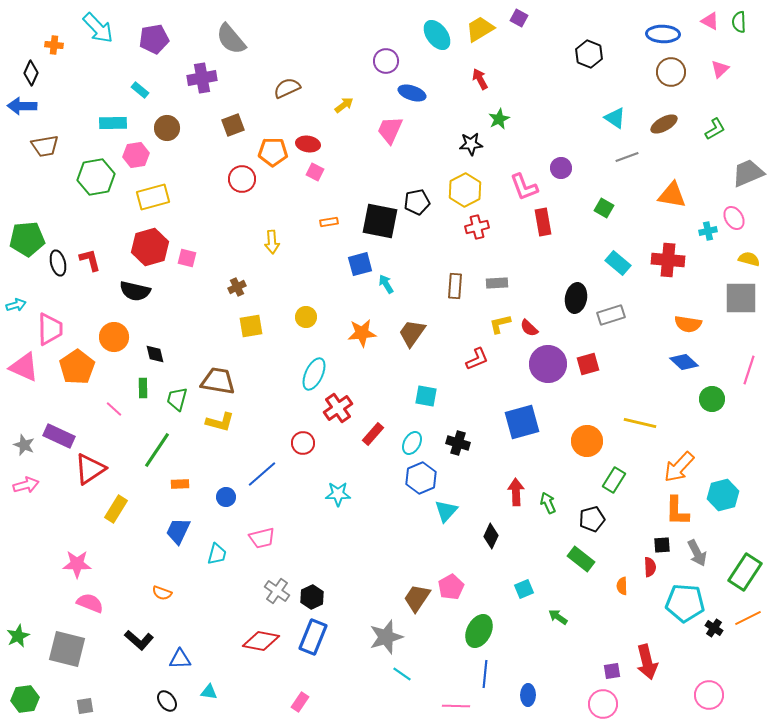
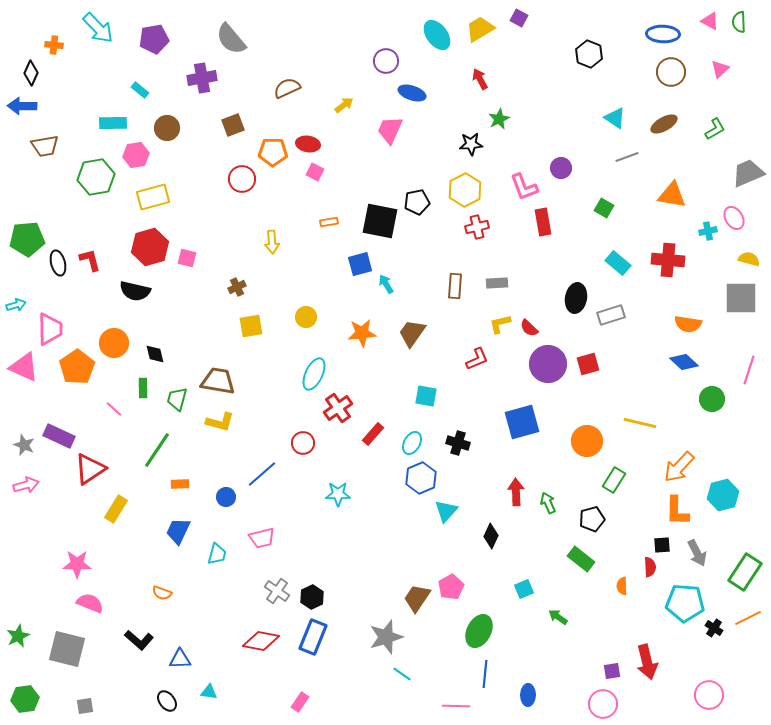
orange circle at (114, 337): moved 6 px down
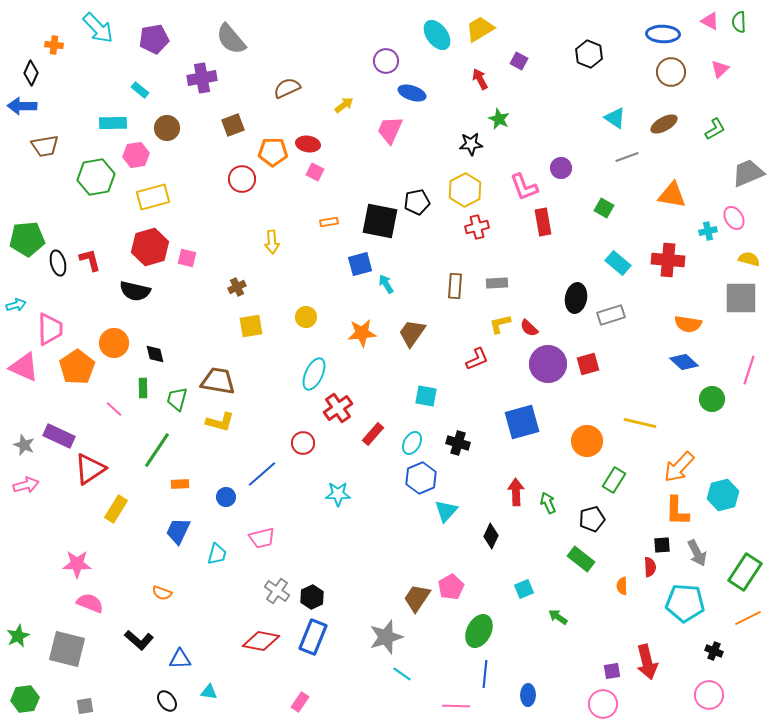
purple square at (519, 18): moved 43 px down
green star at (499, 119): rotated 20 degrees counterclockwise
black cross at (714, 628): moved 23 px down; rotated 12 degrees counterclockwise
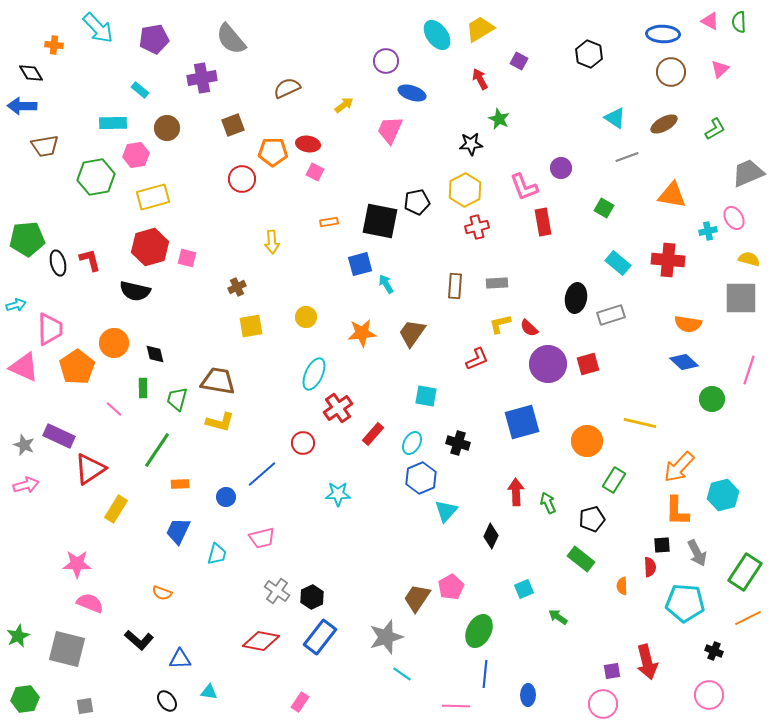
black diamond at (31, 73): rotated 55 degrees counterclockwise
blue rectangle at (313, 637): moved 7 px right; rotated 16 degrees clockwise
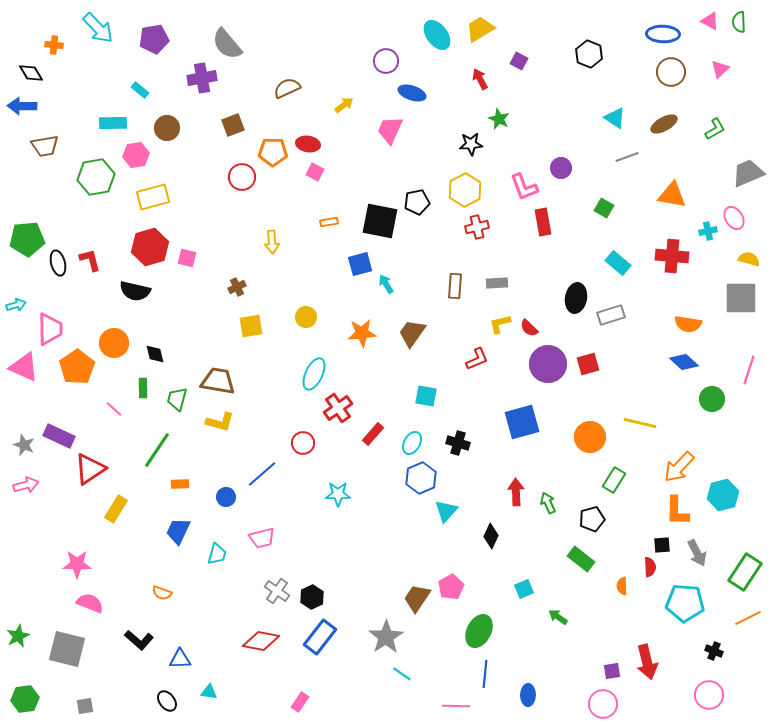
gray semicircle at (231, 39): moved 4 px left, 5 px down
red circle at (242, 179): moved 2 px up
red cross at (668, 260): moved 4 px right, 4 px up
orange circle at (587, 441): moved 3 px right, 4 px up
gray star at (386, 637): rotated 16 degrees counterclockwise
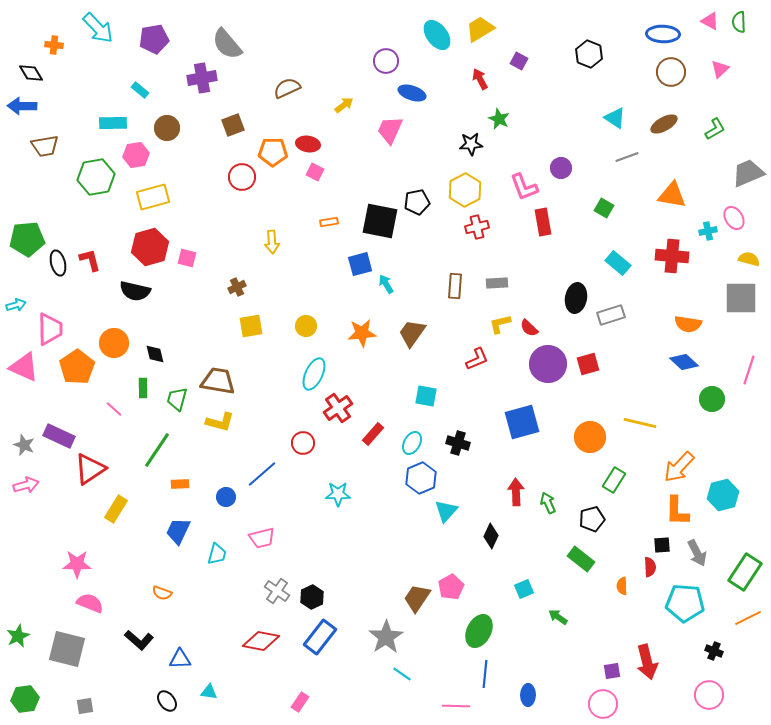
yellow circle at (306, 317): moved 9 px down
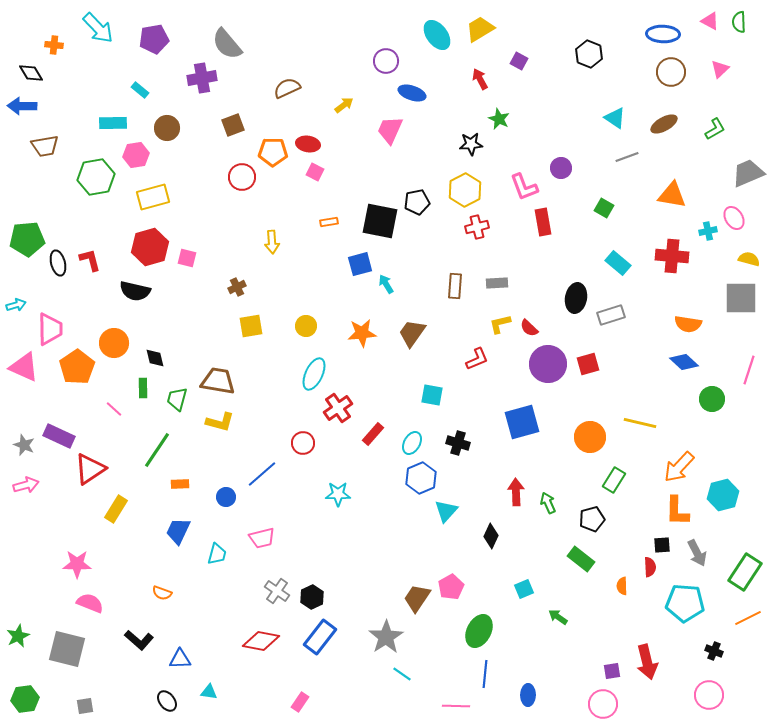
black diamond at (155, 354): moved 4 px down
cyan square at (426, 396): moved 6 px right, 1 px up
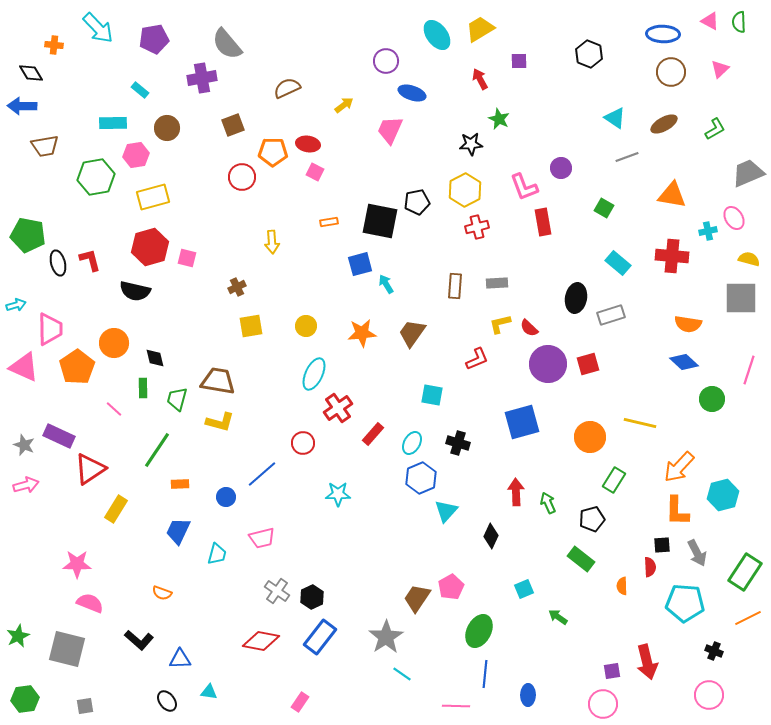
purple square at (519, 61): rotated 30 degrees counterclockwise
green pentagon at (27, 239): moved 1 px right, 4 px up; rotated 16 degrees clockwise
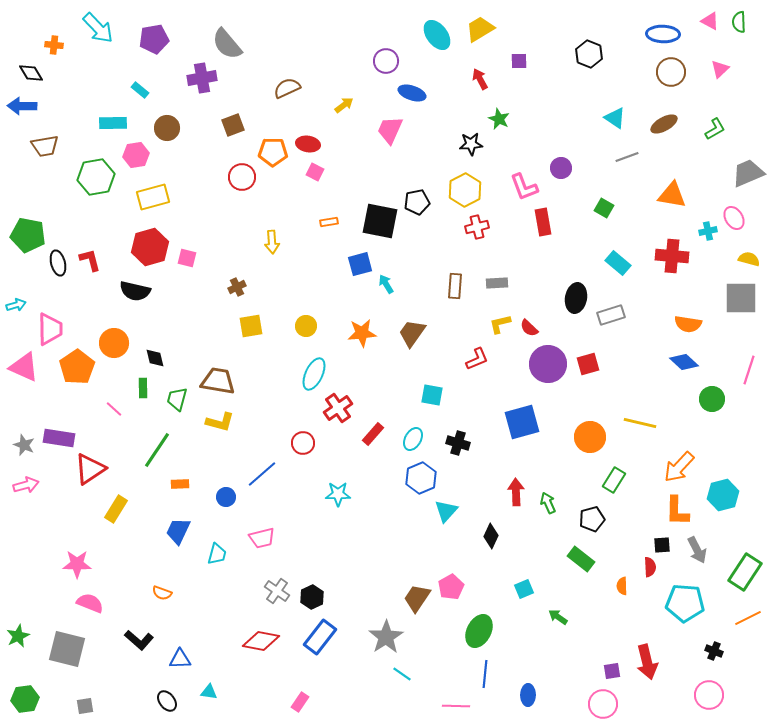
purple rectangle at (59, 436): moved 2 px down; rotated 16 degrees counterclockwise
cyan ellipse at (412, 443): moved 1 px right, 4 px up
gray arrow at (697, 553): moved 3 px up
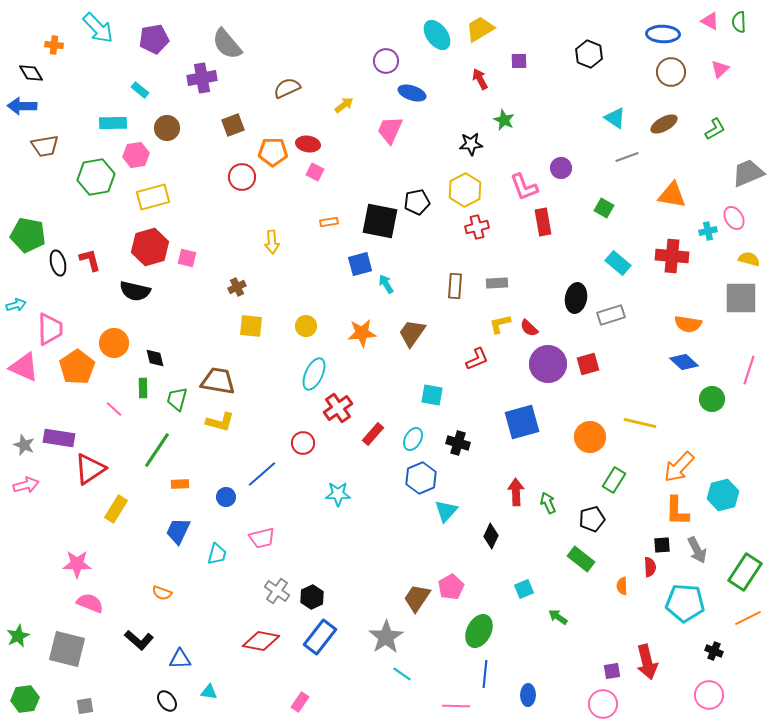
green star at (499, 119): moved 5 px right, 1 px down
yellow square at (251, 326): rotated 15 degrees clockwise
